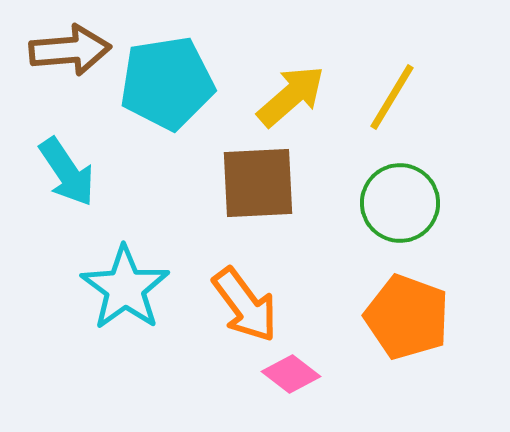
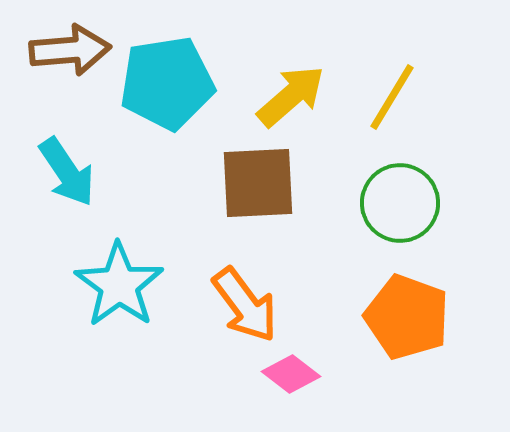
cyan star: moved 6 px left, 3 px up
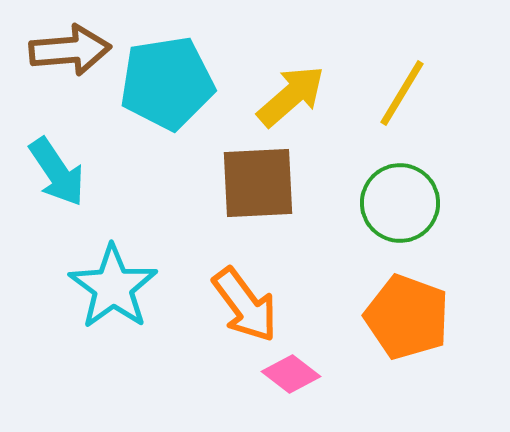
yellow line: moved 10 px right, 4 px up
cyan arrow: moved 10 px left
cyan star: moved 6 px left, 2 px down
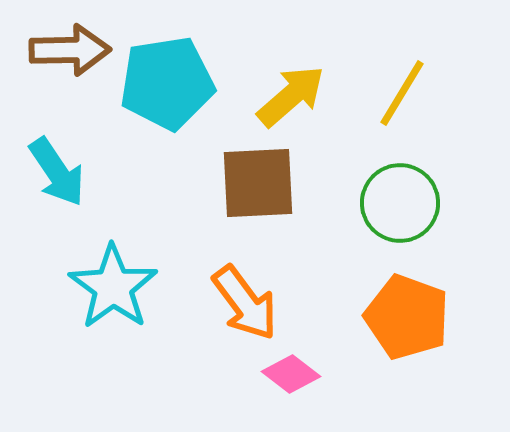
brown arrow: rotated 4 degrees clockwise
orange arrow: moved 2 px up
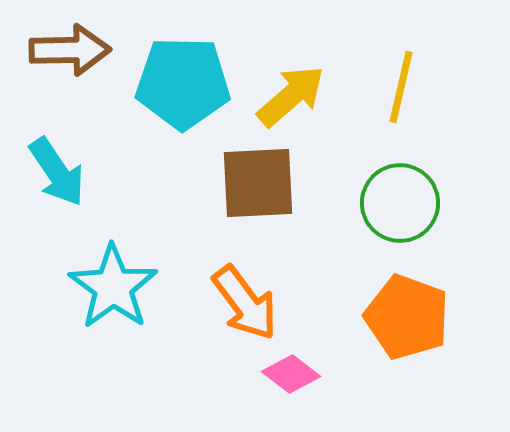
cyan pentagon: moved 16 px right; rotated 10 degrees clockwise
yellow line: moved 1 px left, 6 px up; rotated 18 degrees counterclockwise
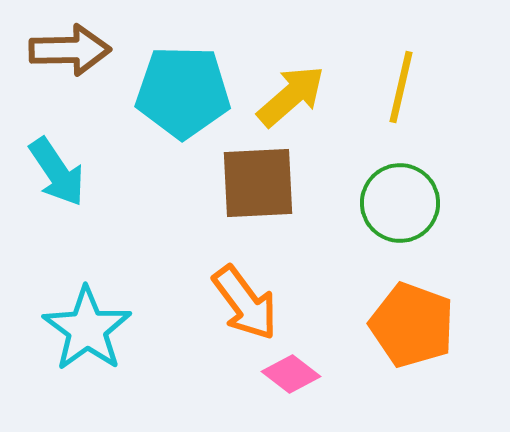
cyan pentagon: moved 9 px down
cyan star: moved 26 px left, 42 px down
orange pentagon: moved 5 px right, 8 px down
